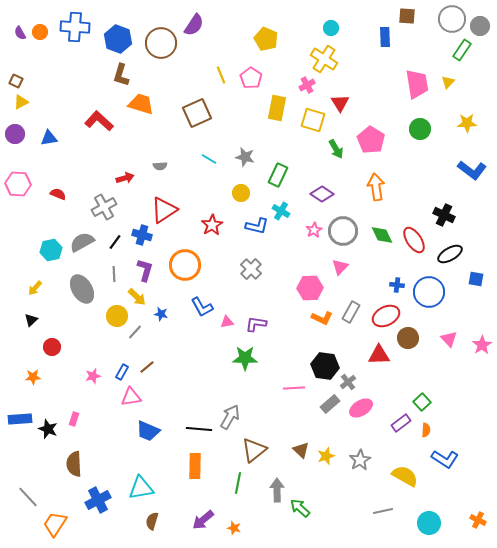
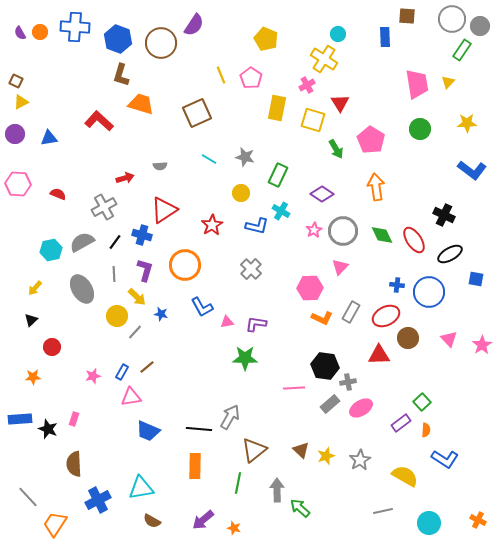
cyan circle at (331, 28): moved 7 px right, 6 px down
gray cross at (348, 382): rotated 28 degrees clockwise
brown semicircle at (152, 521): rotated 78 degrees counterclockwise
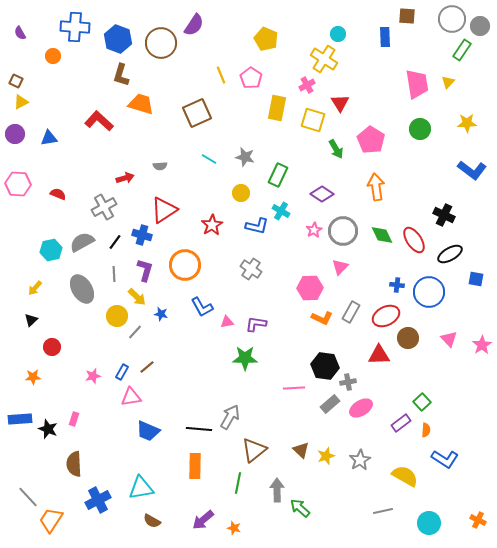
orange circle at (40, 32): moved 13 px right, 24 px down
gray cross at (251, 269): rotated 10 degrees counterclockwise
orange trapezoid at (55, 524): moved 4 px left, 4 px up
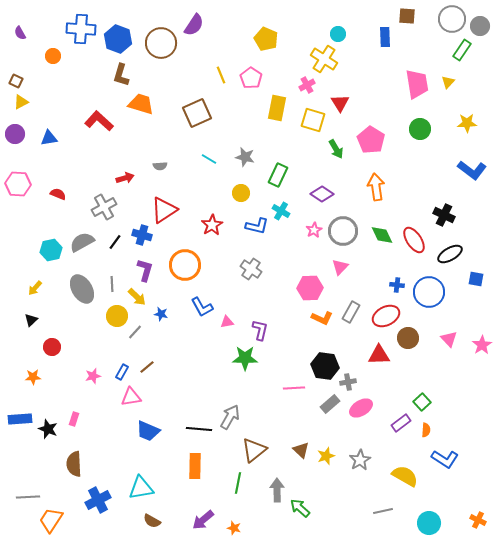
blue cross at (75, 27): moved 6 px right, 2 px down
gray line at (114, 274): moved 2 px left, 10 px down
purple L-shape at (256, 324): moved 4 px right, 6 px down; rotated 95 degrees clockwise
gray line at (28, 497): rotated 50 degrees counterclockwise
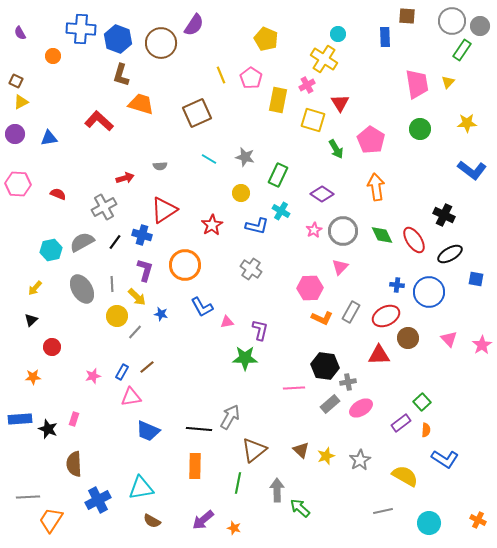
gray circle at (452, 19): moved 2 px down
yellow rectangle at (277, 108): moved 1 px right, 8 px up
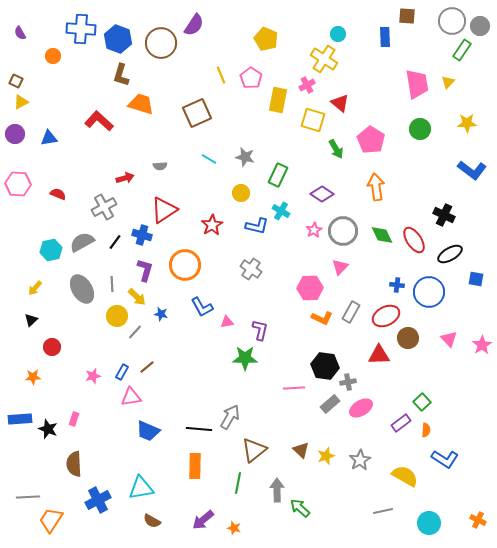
red triangle at (340, 103): rotated 18 degrees counterclockwise
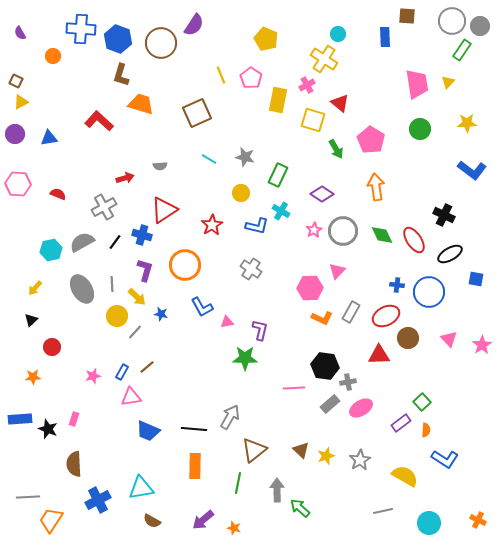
pink triangle at (340, 267): moved 3 px left, 4 px down
black line at (199, 429): moved 5 px left
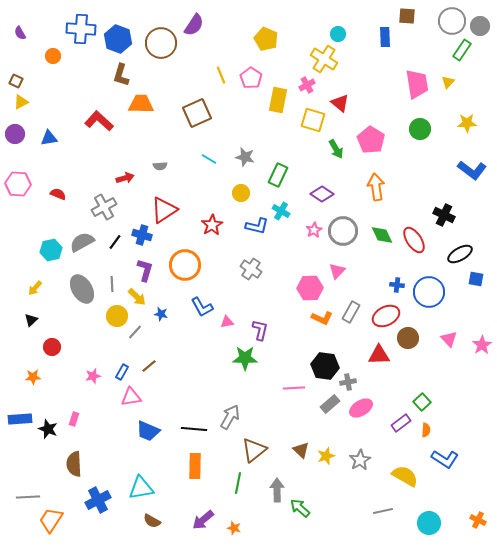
orange trapezoid at (141, 104): rotated 16 degrees counterclockwise
black ellipse at (450, 254): moved 10 px right
brown line at (147, 367): moved 2 px right, 1 px up
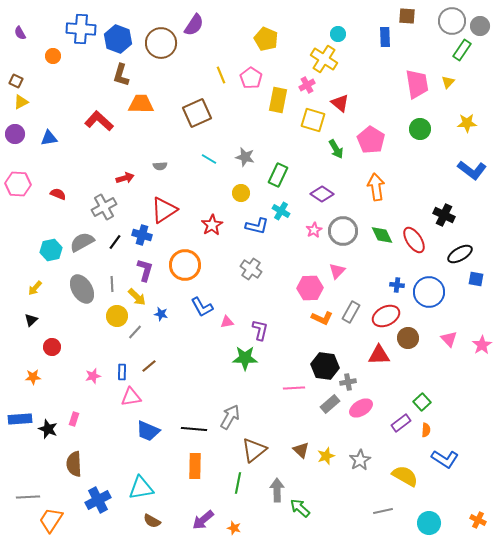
blue rectangle at (122, 372): rotated 28 degrees counterclockwise
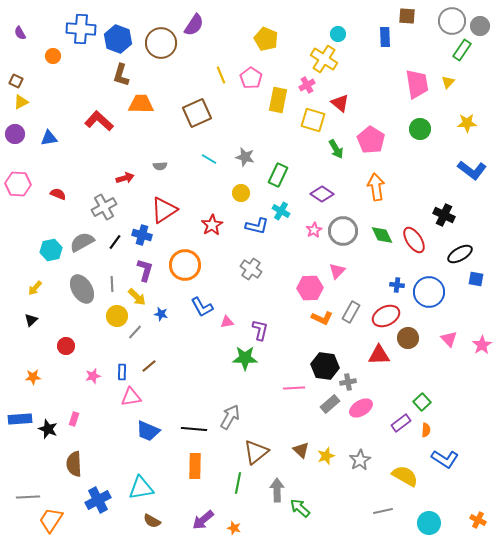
red circle at (52, 347): moved 14 px right, 1 px up
brown triangle at (254, 450): moved 2 px right, 2 px down
